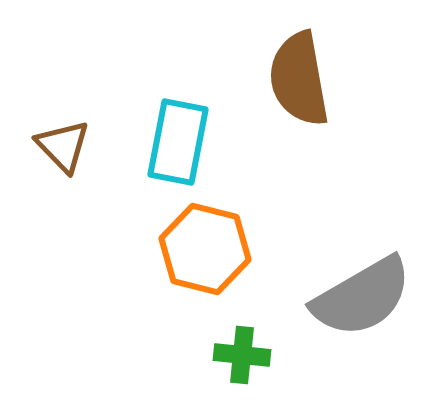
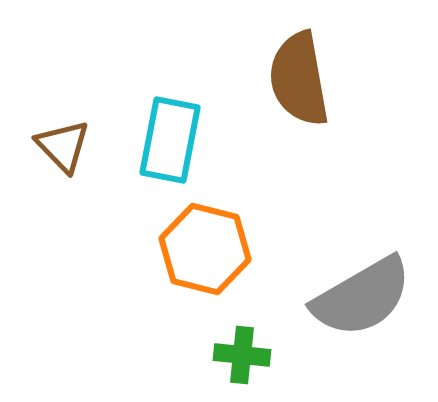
cyan rectangle: moved 8 px left, 2 px up
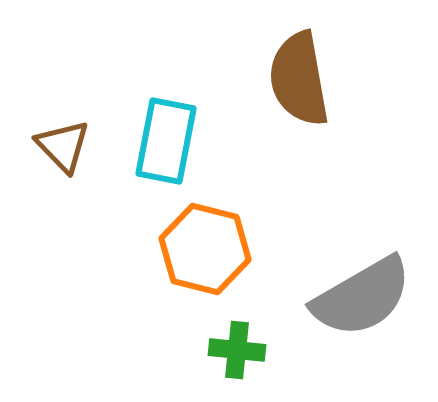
cyan rectangle: moved 4 px left, 1 px down
green cross: moved 5 px left, 5 px up
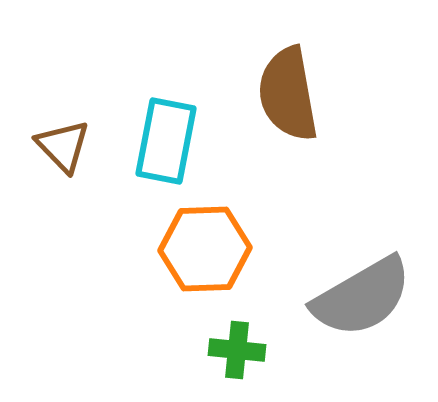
brown semicircle: moved 11 px left, 15 px down
orange hexagon: rotated 16 degrees counterclockwise
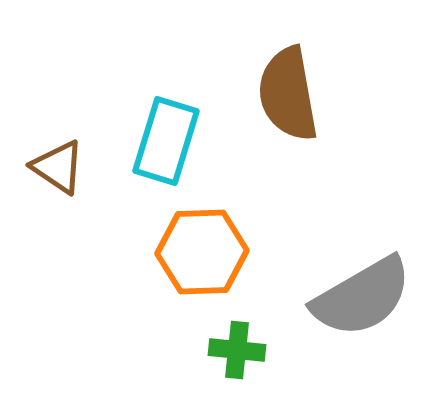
cyan rectangle: rotated 6 degrees clockwise
brown triangle: moved 5 px left, 21 px down; rotated 12 degrees counterclockwise
orange hexagon: moved 3 px left, 3 px down
